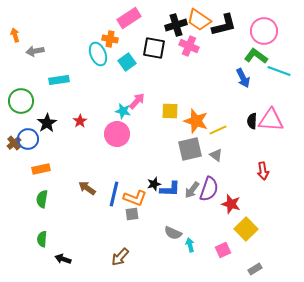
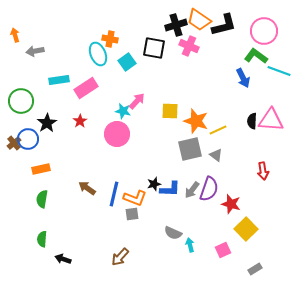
pink rectangle at (129, 18): moved 43 px left, 70 px down
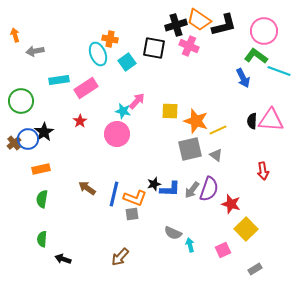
black star at (47, 123): moved 3 px left, 9 px down
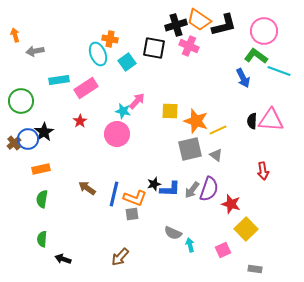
gray rectangle at (255, 269): rotated 40 degrees clockwise
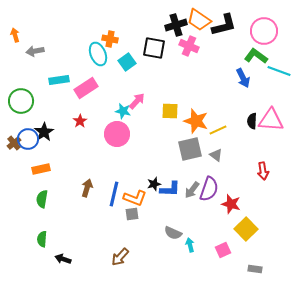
brown arrow at (87, 188): rotated 72 degrees clockwise
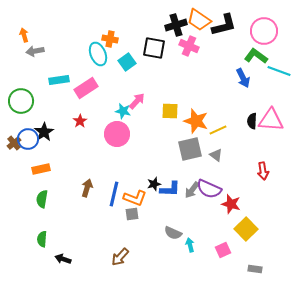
orange arrow at (15, 35): moved 9 px right
purple semicircle at (209, 189): rotated 95 degrees clockwise
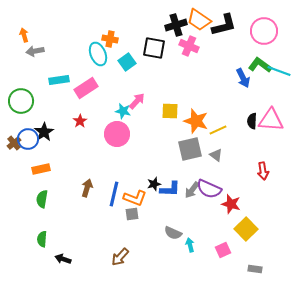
green L-shape at (256, 56): moved 4 px right, 9 px down
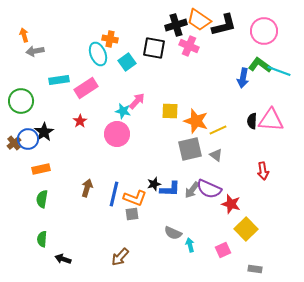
blue arrow at (243, 78): rotated 36 degrees clockwise
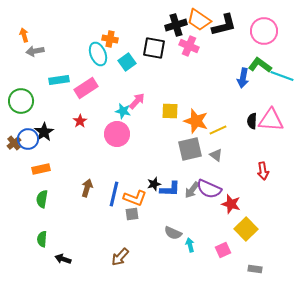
cyan line at (279, 71): moved 3 px right, 5 px down
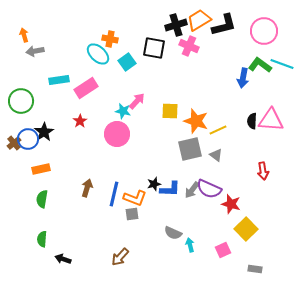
orange trapezoid at (199, 20): rotated 115 degrees clockwise
cyan ellipse at (98, 54): rotated 25 degrees counterclockwise
cyan line at (282, 76): moved 12 px up
